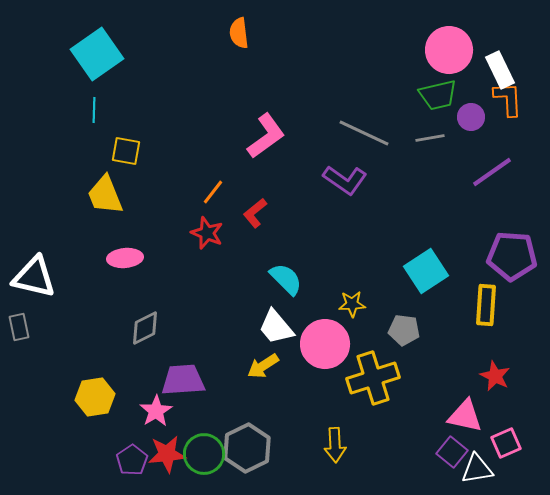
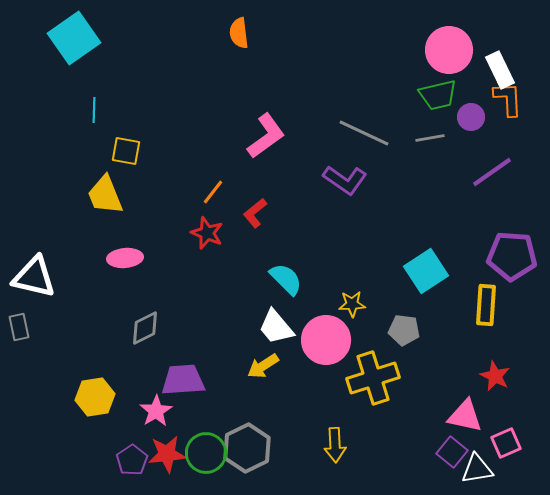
cyan square at (97, 54): moved 23 px left, 16 px up
pink circle at (325, 344): moved 1 px right, 4 px up
green circle at (204, 454): moved 2 px right, 1 px up
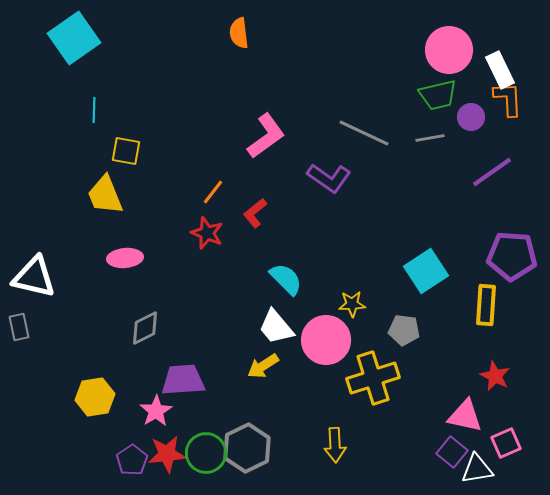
purple L-shape at (345, 180): moved 16 px left, 2 px up
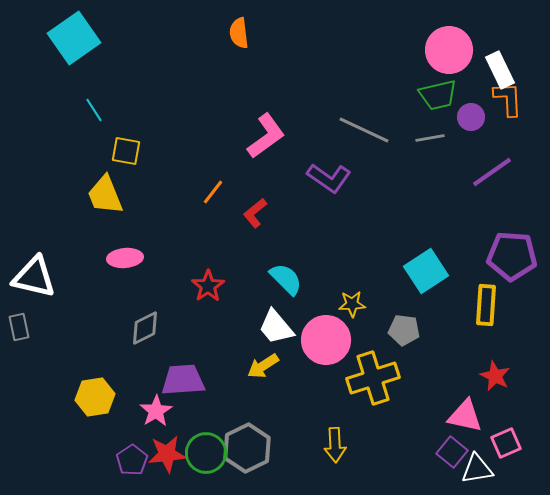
cyan line at (94, 110): rotated 35 degrees counterclockwise
gray line at (364, 133): moved 3 px up
red star at (207, 233): moved 1 px right, 53 px down; rotated 16 degrees clockwise
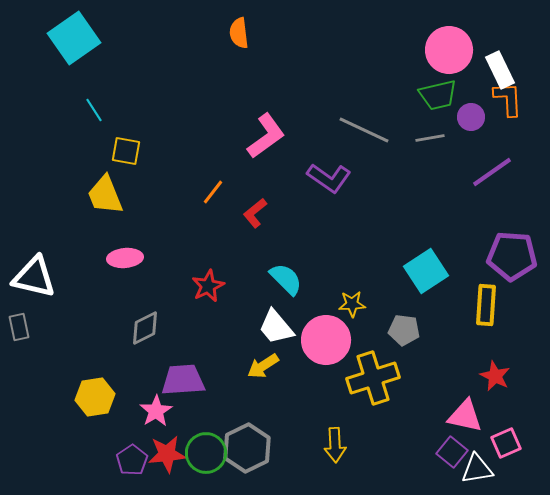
red star at (208, 286): rotated 8 degrees clockwise
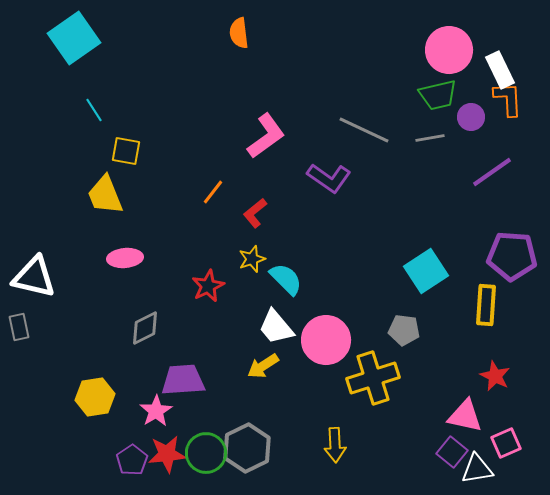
yellow star at (352, 304): moved 100 px left, 45 px up; rotated 16 degrees counterclockwise
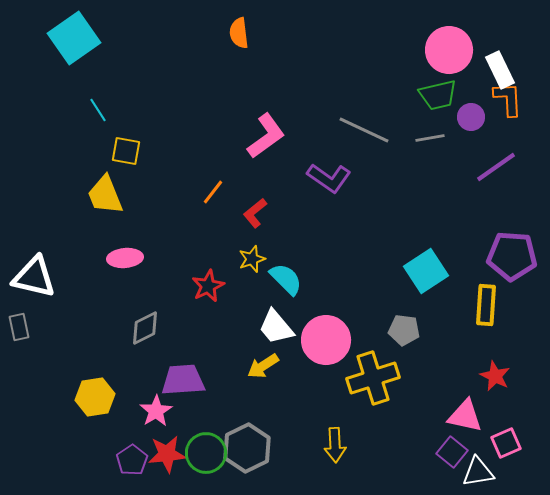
cyan line at (94, 110): moved 4 px right
purple line at (492, 172): moved 4 px right, 5 px up
white triangle at (477, 469): moved 1 px right, 3 px down
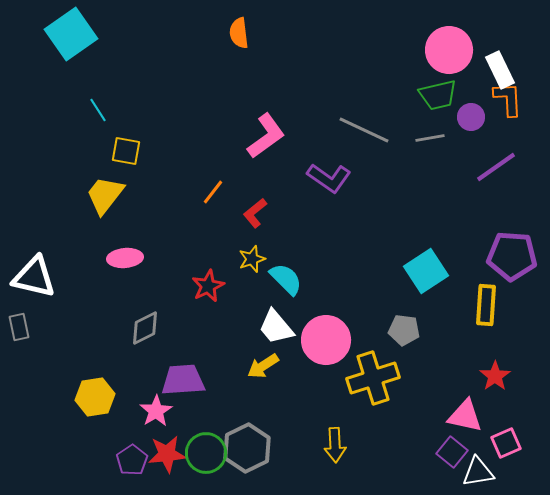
cyan square at (74, 38): moved 3 px left, 4 px up
yellow trapezoid at (105, 195): rotated 60 degrees clockwise
red star at (495, 376): rotated 12 degrees clockwise
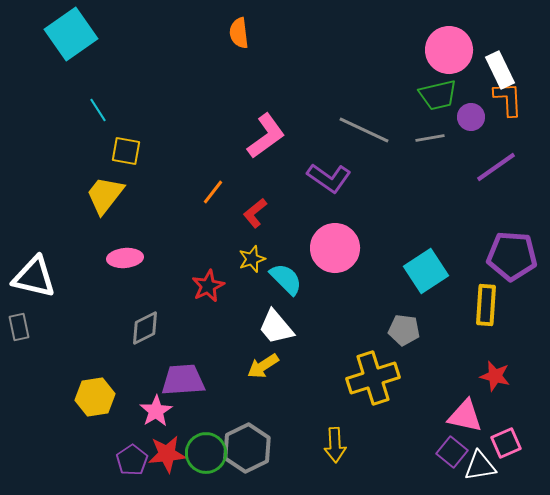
pink circle at (326, 340): moved 9 px right, 92 px up
red star at (495, 376): rotated 24 degrees counterclockwise
white triangle at (478, 472): moved 2 px right, 6 px up
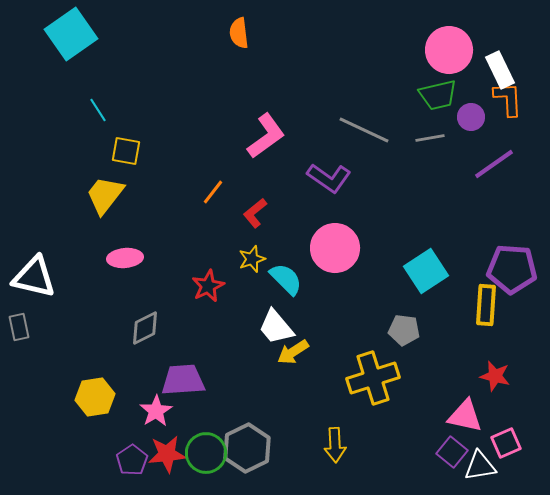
purple line at (496, 167): moved 2 px left, 3 px up
purple pentagon at (512, 256): moved 13 px down
yellow arrow at (263, 366): moved 30 px right, 14 px up
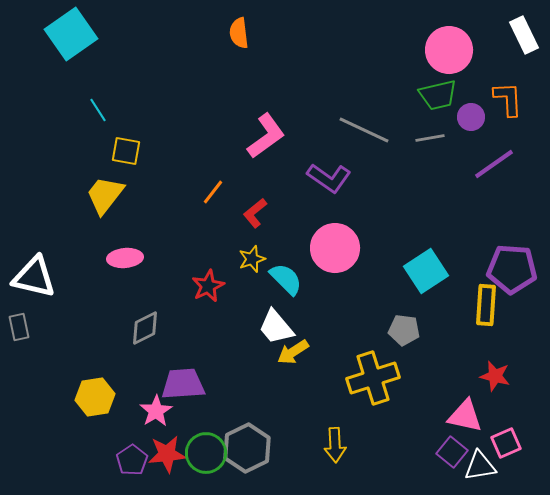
white rectangle at (500, 70): moved 24 px right, 35 px up
purple trapezoid at (183, 380): moved 4 px down
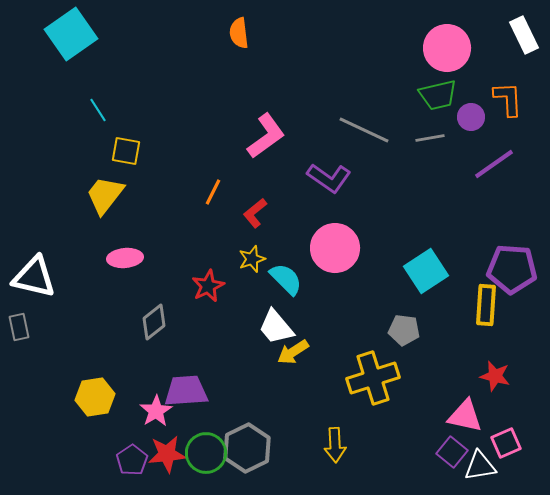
pink circle at (449, 50): moved 2 px left, 2 px up
orange line at (213, 192): rotated 12 degrees counterclockwise
gray diamond at (145, 328): moved 9 px right, 6 px up; rotated 12 degrees counterclockwise
purple trapezoid at (183, 384): moved 3 px right, 7 px down
